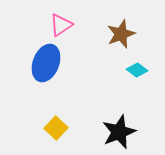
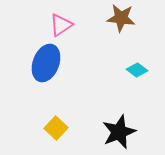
brown star: moved 16 px up; rotated 28 degrees clockwise
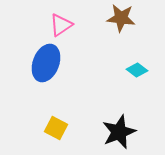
yellow square: rotated 15 degrees counterclockwise
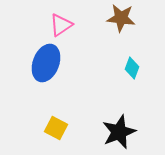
cyan diamond: moved 5 px left, 2 px up; rotated 75 degrees clockwise
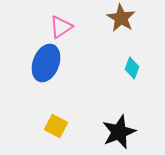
brown star: rotated 24 degrees clockwise
pink triangle: moved 2 px down
yellow square: moved 2 px up
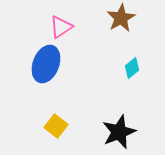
brown star: rotated 12 degrees clockwise
blue ellipse: moved 1 px down
cyan diamond: rotated 30 degrees clockwise
yellow square: rotated 10 degrees clockwise
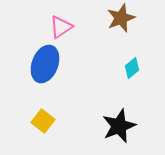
brown star: rotated 8 degrees clockwise
blue ellipse: moved 1 px left
yellow square: moved 13 px left, 5 px up
black star: moved 6 px up
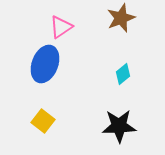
cyan diamond: moved 9 px left, 6 px down
black star: rotated 20 degrees clockwise
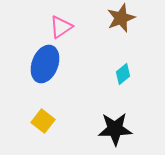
black star: moved 4 px left, 3 px down
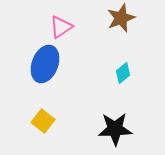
cyan diamond: moved 1 px up
